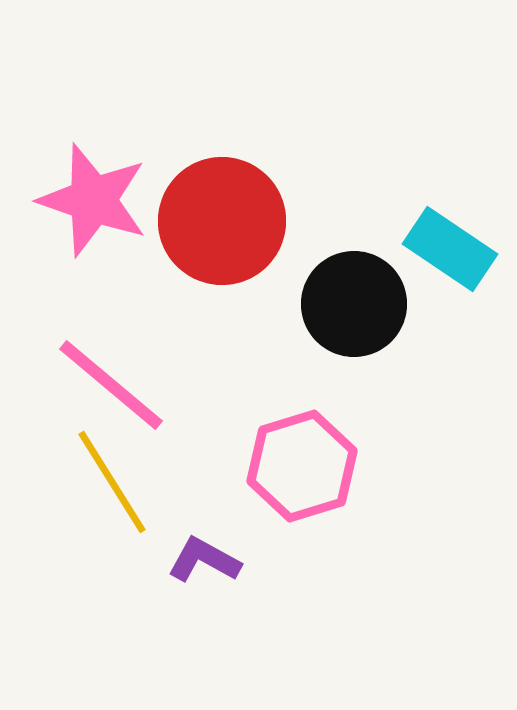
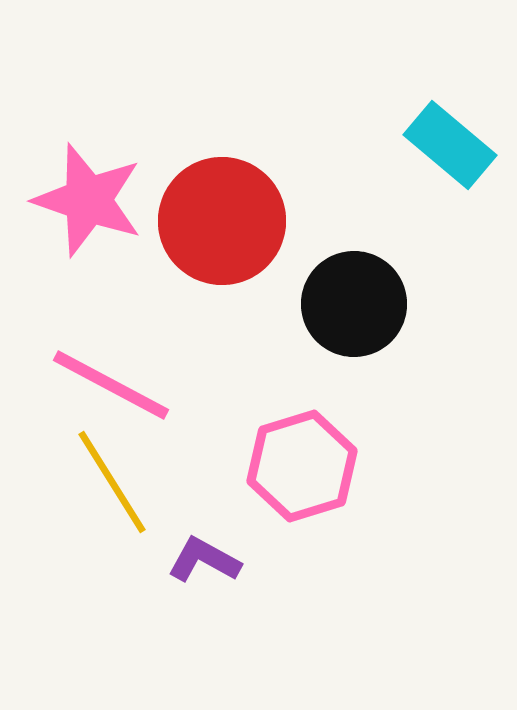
pink star: moved 5 px left
cyan rectangle: moved 104 px up; rotated 6 degrees clockwise
pink line: rotated 12 degrees counterclockwise
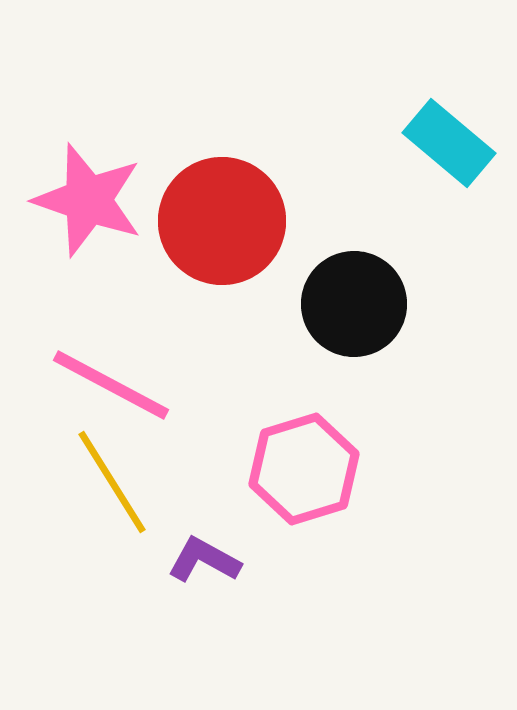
cyan rectangle: moved 1 px left, 2 px up
pink hexagon: moved 2 px right, 3 px down
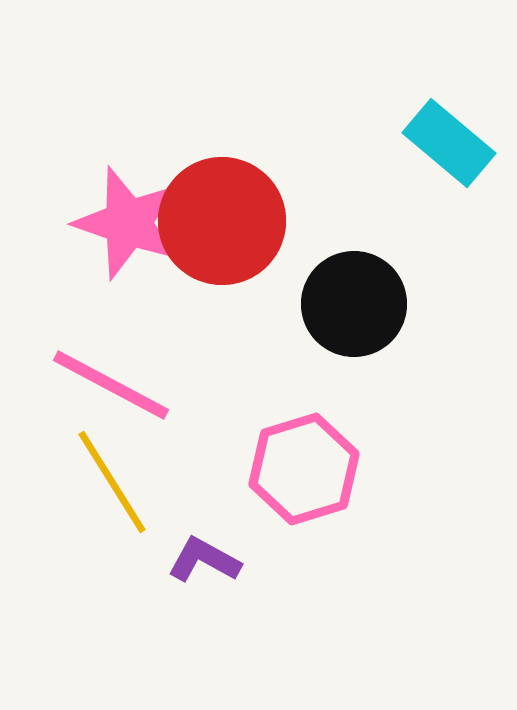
pink star: moved 40 px right, 23 px down
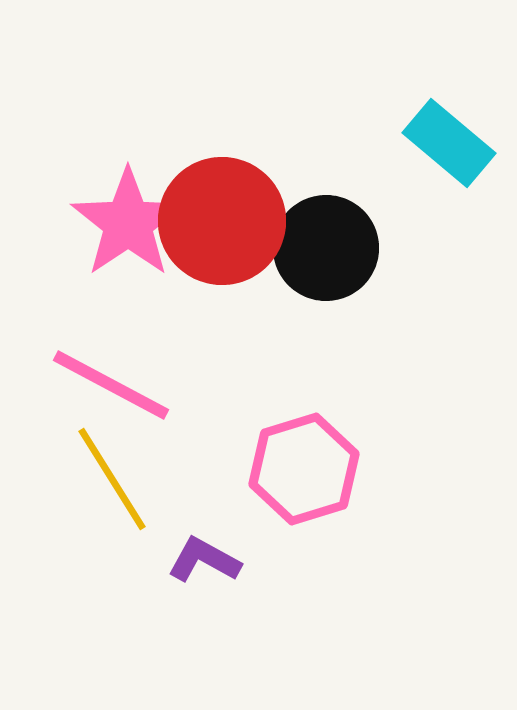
pink star: rotated 19 degrees clockwise
black circle: moved 28 px left, 56 px up
yellow line: moved 3 px up
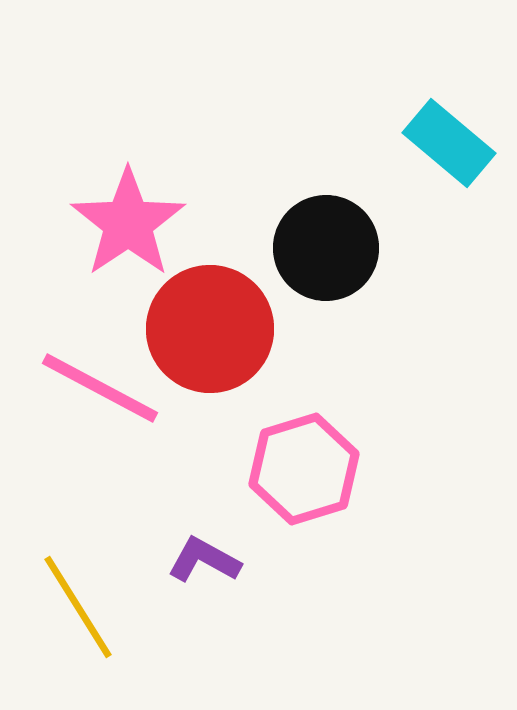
red circle: moved 12 px left, 108 px down
pink line: moved 11 px left, 3 px down
yellow line: moved 34 px left, 128 px down
